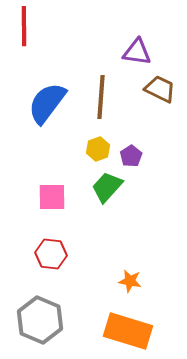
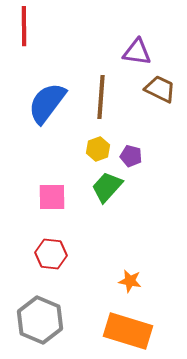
purple pentagon: rotated 25 degrees counterclockwise
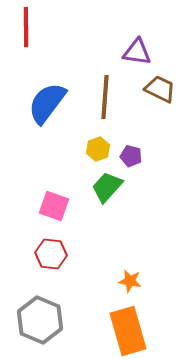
red line: moved 2 px right, 1 px down
brown line: moved 4 px right
pink square: moved 2 px right, 9 px down; rotated 20 degrees clockwise
orange rectangle: rotated 57 degrees clockwise
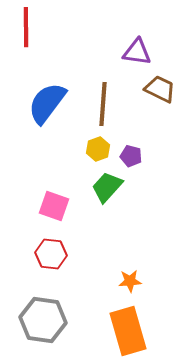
brown line: moved 2 px left, 7 px down
orange star: rotated 15 degrees counterclockwise
gray hexagon: moved 3 px right; rotated 15 degrees counterclockwise
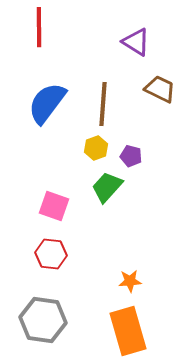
red line: moved 13 px right
purple triangle: moved 1 px left, 10 px up; rotated 24 degrees clockwise
yellow hexagon: moved 2 px left, 1 px up
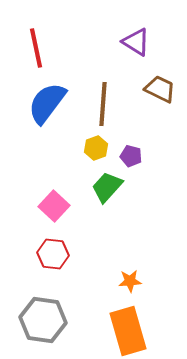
red line: moved 3 px left, 21 px down; rotated 12 degrees counterclockwise
pink square: rotated 24 degrees clockwise
red hexagon: moved 2 px right
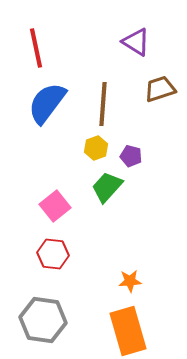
brown trapezoid: rotated 44 degrees counterclockwise
pink square: moved 1 px right; rotated 8 degrees clockwise
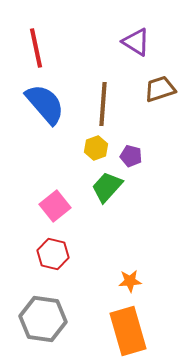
blue semicircle: moved 2 px left, 1 px down; rotated 102 degrees clockwise
red hexagon: rotated 8 degrees clockwise
gray hexagon: moved 1 px up
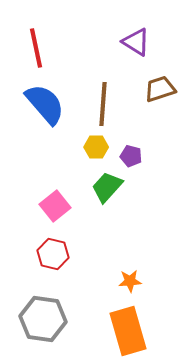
yellow hexagon: moved 1 px up; rotated 20 degrees clockwise
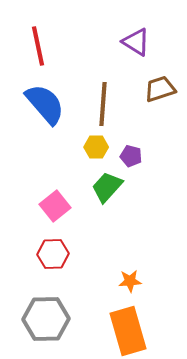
red line: moved 2 px right, 2 px up
red hexagon: rotated 16 degrees counterclockwise
gray hexagon: moved 3 px right; rotated 9 degrees counterclockwise
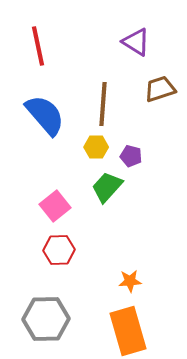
blue semicircle: moved 11 px down
red hexagon: moved 6 px right, 4 px up
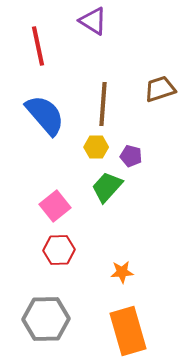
purple triangle: moved 43 px left, 21 px up
orange star: moved 8 px left, 9 px up
